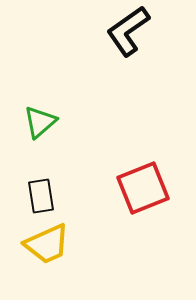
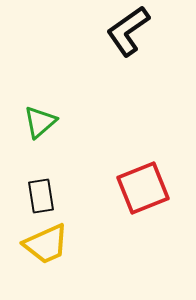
yellow trapezoid: moved 1 px left
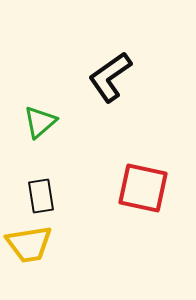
black L-shape: moved 18 px left, 46 px down
red square: rotated 34 degrees clockwise
yellow trapezoid: moved 17 px left; rotated 15 degrees clockwise
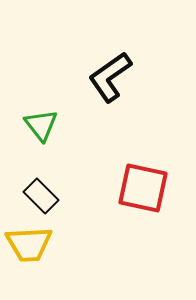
green triangle: moved 1 px right, 3 px down; rotated 27 degrees counterclockwise
black rectangle: rotated 36 degrees counterclockwise
yellow trapezoid: rotated 6 degrees clockwise
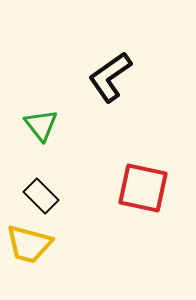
yellow trapezoid: rotated 18 degrees clockwise
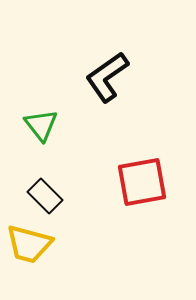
black L-shape: moved 3 px left
red square: moved 1 px left, 6 px up; rotated 22 degrees counterclockwise
black rectangle: moved 4 px right
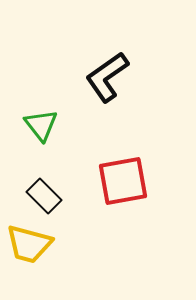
red square: moved 19 px left, 1 px up
black rectangle: moved 1 px left
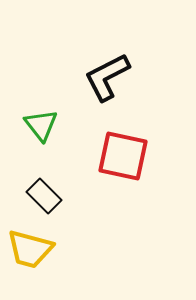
black L-shape: rotated 8 degrees clockwise
red square: moved 25 px up; rotated 22 degrees clockwise
yellow trapezoid: moved 1 px right, 5 px down
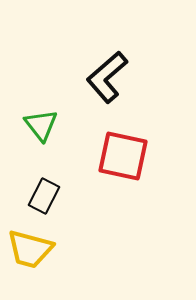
black L-shape: rotated 14 degrees counterclockwise
black rectangle: rotated 72 degrees clockwise
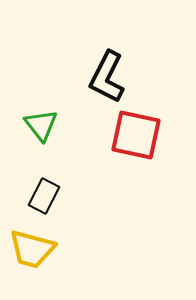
black L-shape: rotated 22 degrees counterclockwise
red square: moved 13 px right, 21 px up
yellow trapezoid: moved 2 px right
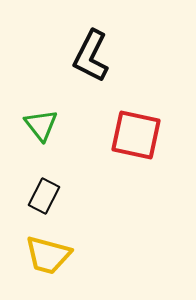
black L-shape: moved 16 px left, 21 px up
yellow trapezoid: moved 16 px right, 6 px down
